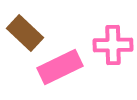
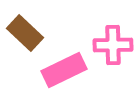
pink rectangle: moved 4 px right, 3 px down
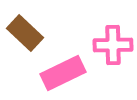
pink rectangle: moved 1 px left, 3 px down
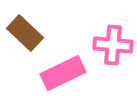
pink cross: rotated 6 degrees clockwise
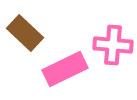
pink rectangle: moved 2 px right, 4 px up
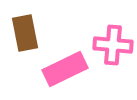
brown rectangle: rotated 36 degrees clockwise
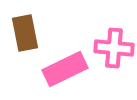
pink cross: moved 1 px right, 3 px down
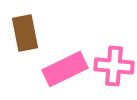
pink cross: moved 18 px down
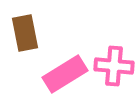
pink rectangle: moved 5 px down; rotated 6 degrees counterclockwise
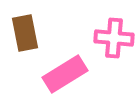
pink cross: moved 28 px up
